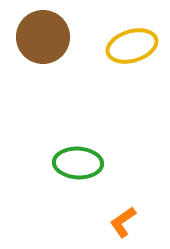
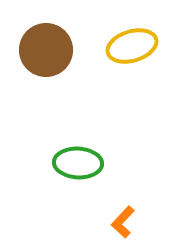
brown circle: moved 3 px right, 13 px down
orange L-shape: rotated 12 degrees counterclockwise
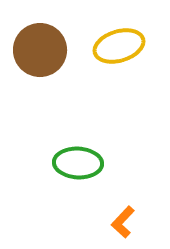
yellow ellipse: moved 13 px left
brown circle: moved 6 px left
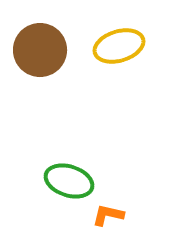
green ellipse: moved 9 px left, 18 px down; rotated 15 degrees clockwise
orange L-shape: moved 15 px left, 7 px up; rotated 60 degrees clockwise
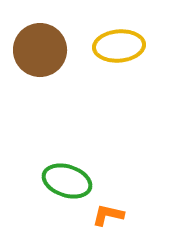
yellow ellipse: rotated 12 degrees clockwise
green ellipse: moved 2 px left
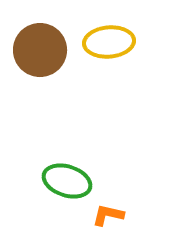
yellow ellipse: moved 10 px left, 4 px up
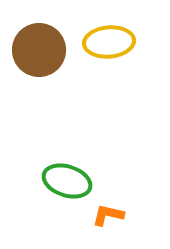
brown circle: moved 1 px left
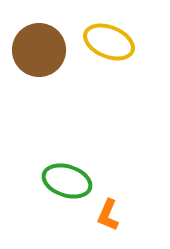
yellow ellipse: rotated 27 degrees clockwise
orange L-shape: rotated 80 degrees counterclockwise
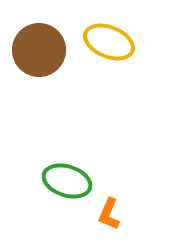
orange L-shape: moved 1 px right, 1 px up
